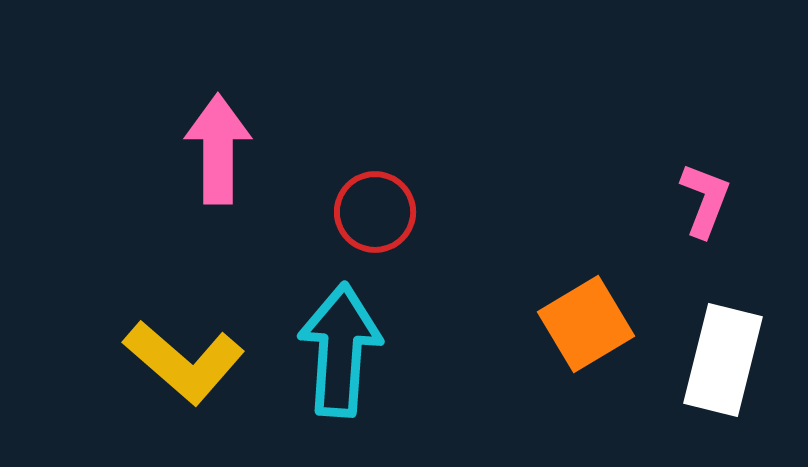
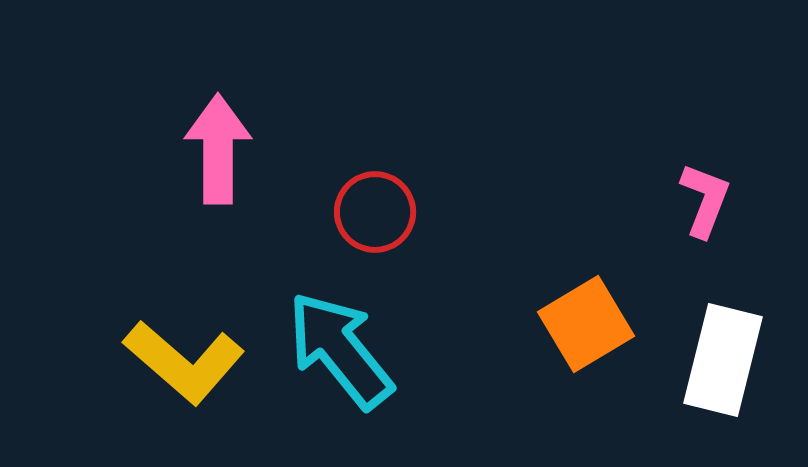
cyan arrow: rotated 43 degrees counterclockwise
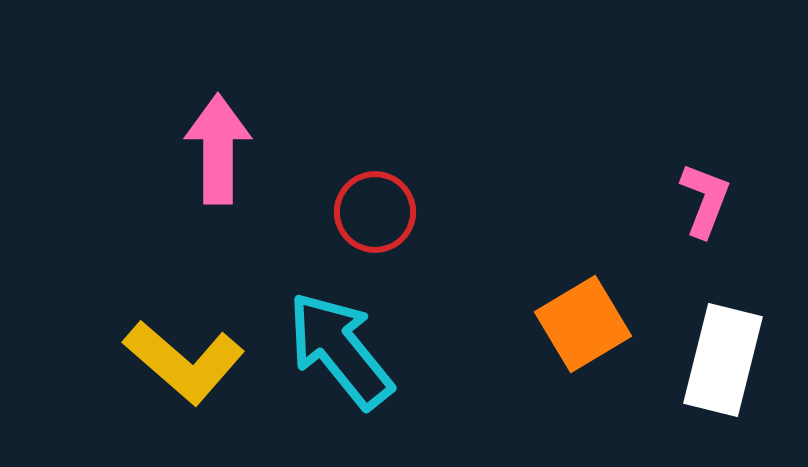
orange square: moved 3 px left
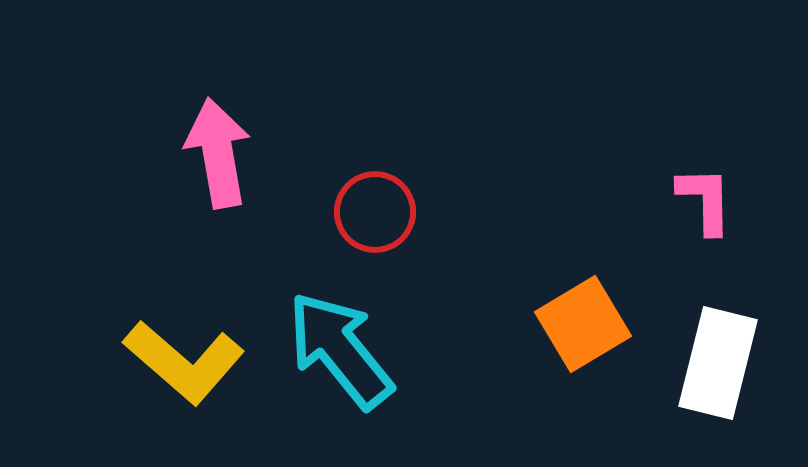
pink arrow: moved 4 px down; rotated 10 degrees counterclockwise
pink L-shape: rotated 22 degrees counterclockwise
white rectangle: moved 5 px left, 3 px down
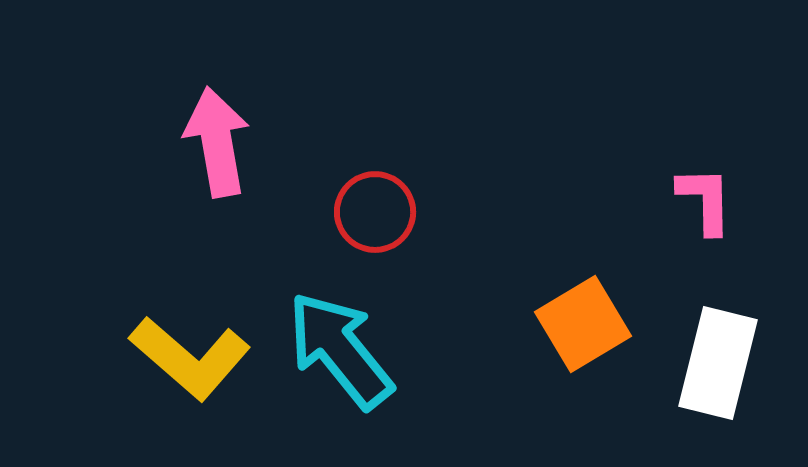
pink arrow: moved 1 px left, 11 px up
yellow L-shape: moved 6 px right, 4 px up
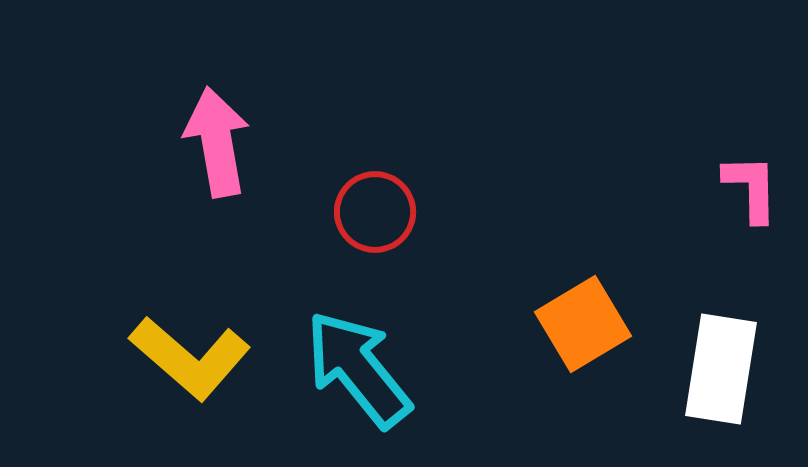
pink L-shape: moved 46 px right, 12 px up
cyan arrow: moved 18 px right, 19 px down
white rectangle: moved 3 px right, 6 px down; rotated 5 degrees counterclockwise
